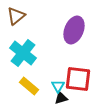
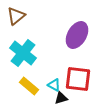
purple ellipse: moved 3 px right, 5 px down; rotated 8 degrees clockwise
cyan triangle: moved 4 px left, 1 px up; rotated 32 degrees counterclockwise
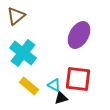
purple ellipse: moved 2 px right
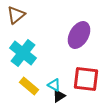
brown triangle: moved 1 px up
red square: moved 8 px right
black triangle: moved 2 px left, 2 px up; rotated 16 degrees counterclockwise
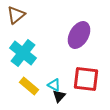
black triangle: rotated 16 degrees counterclockwise
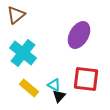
yellow rectangle: moved 2 px down
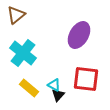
black triangle: moved 1 px left, 1 px up
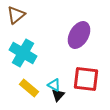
cyan cross: rotated 8 degrees counterclockwise
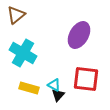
yellow rectangle: rotated 24 degrees counterclockwise
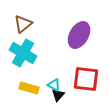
brown triangle: moved 7 px right, 9 px down
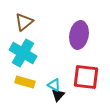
brown triangle: moved 1 px right, 2 px up
purple ellipse: rotated 20 degrees counterclockwise
red square: moved 2 px up
yellow rectangle: moved 4 px left, 6 px up
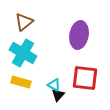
red square: moved 1 px left, 1 px down
yellow rectangle: moved 4 px left
